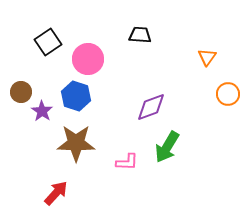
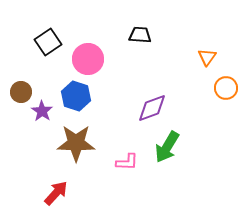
orange circle: moved 2 px left, 6 px up
purple diamond: moved 1 px right, 1 px down
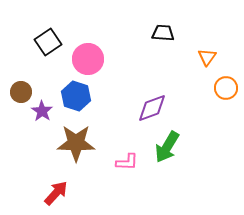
black trapezoid: moved 23 px right, 2 px up
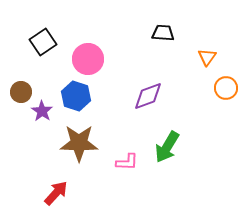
black square: moved 5 px left
purple diamond: moved 4 px left, 12 px up
brown star: moved 3 px right
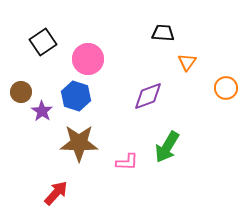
orange triangle: moved 20 px left, 5 px down
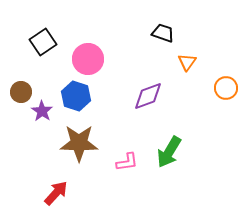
black trapezoid: rotated 15 degrees clockwise
green arrow: moved 2 px right, 5 px down
pink L-shape: rotated 10 degrees counterclockwise
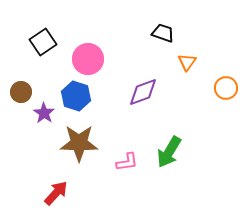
purple diamond: moved 5 px left, 4 px up
purple star: moved 2 px right, 2 px down
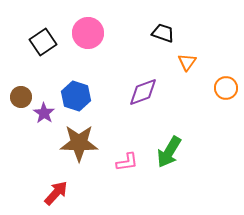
pink circle: moved 26 px up
brown circle: moved 5 px down
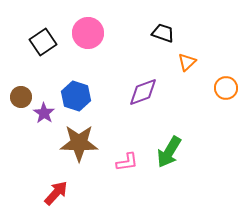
orange triangle: rotated 12 degrees clockwise
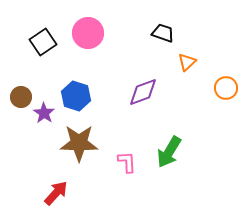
pink L-shape: rotated 85 degrees counterclockwise
